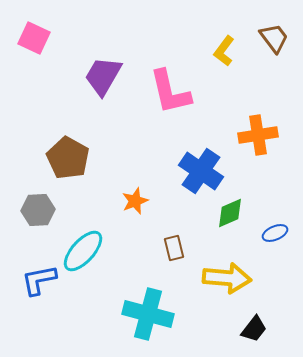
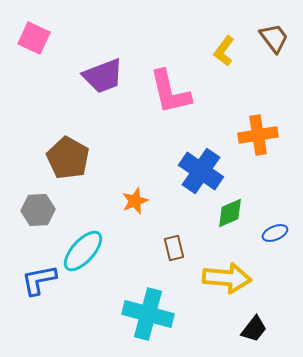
purple trapezoid: rotated 141 degrees counterclockwise
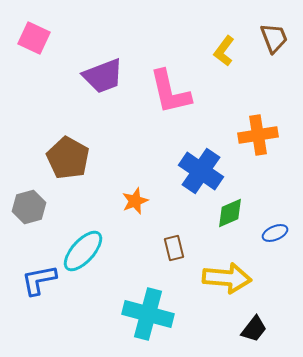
brown trapezoid: rotated 16 degrees clockwise
gray hexagon: moved 9 px left, 3 px up; rotated 12 degrees counterclockwise
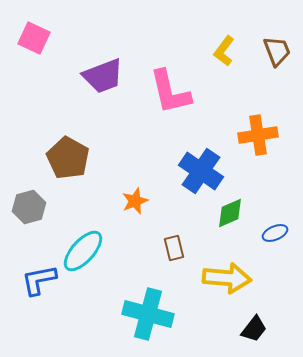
brown trapezoid: moved 3 px right, 13 px down
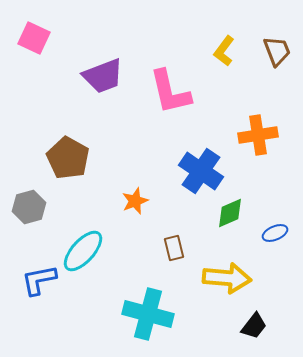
black trapezoid: moved 3 px up
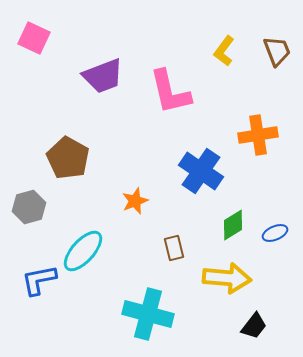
green diamond: moved 3 px right, 12 px down; rotated 8 degrees counterclockwise
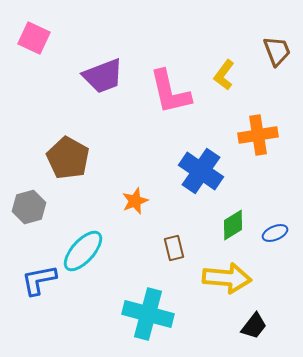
yellow L-shape: moved 24 px down
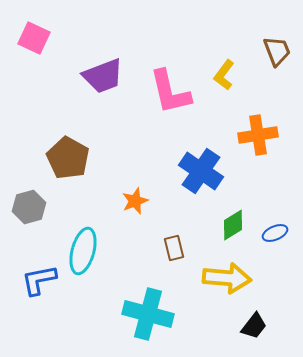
cyan ellipse: rotated 27 degrees counterclockwise
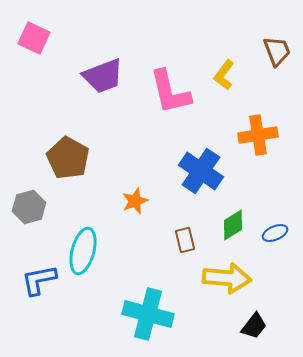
brown rectangle: moved 11 px right, 8 px up
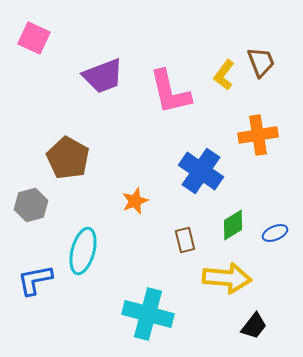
brown trapezoid: moved 16 px left, 11 px down
gray hexagon: moved 2 px right, 2 px up
blue L-shape: moved 4 px left
